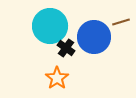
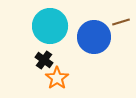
black cross: moved 22 px left, 12 px down
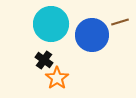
brown line: moved 1 px left
cyan circle: moved 1 px right, 2 px up
blue circle: moved 2 px left, 2 px up
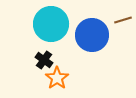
brown line: moved 3 px right, 2 px up
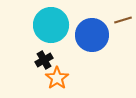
cyan circle: moved 1 px down
black cross: rotated 24 degrees clockwise
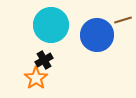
blue circle: moved 5 px right
orange star: moved 21 px left
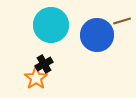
brown line: moved 1 px left, 1 px down
black cross: moved 4 px down
